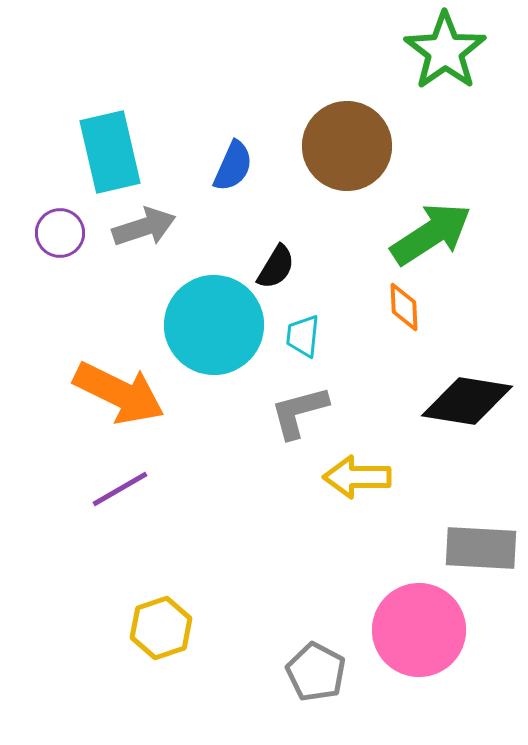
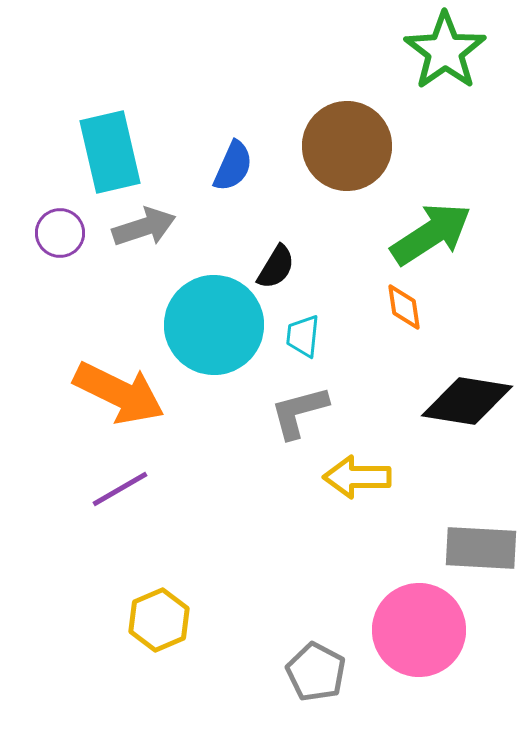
orange diamond: rotated 6 degrees counterclockwise
yellow hexagon: moved 2 px left, 8 px up; rotated 4 degrees counterclockwise
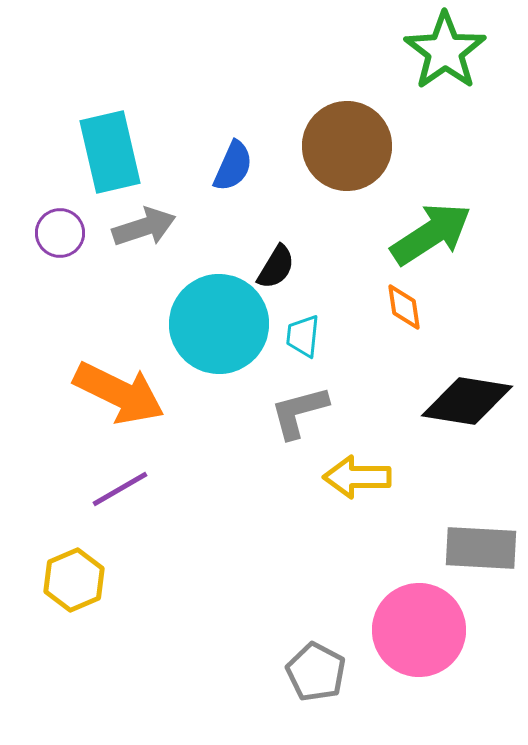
cyan circle: moved 5 px right, 1 px up
yellow hexagon: moved 85 px left, 40 px up
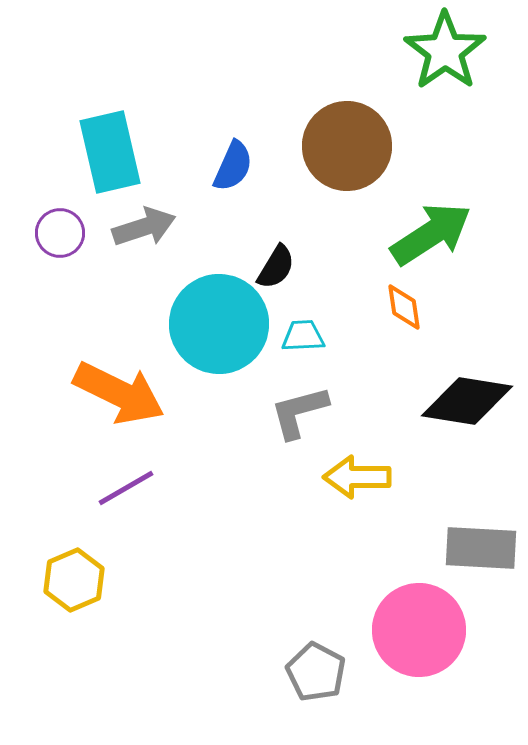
cyan trapezoid: rotated 81 degrees clockwise
purple line: moved 6 px right, 1 px up
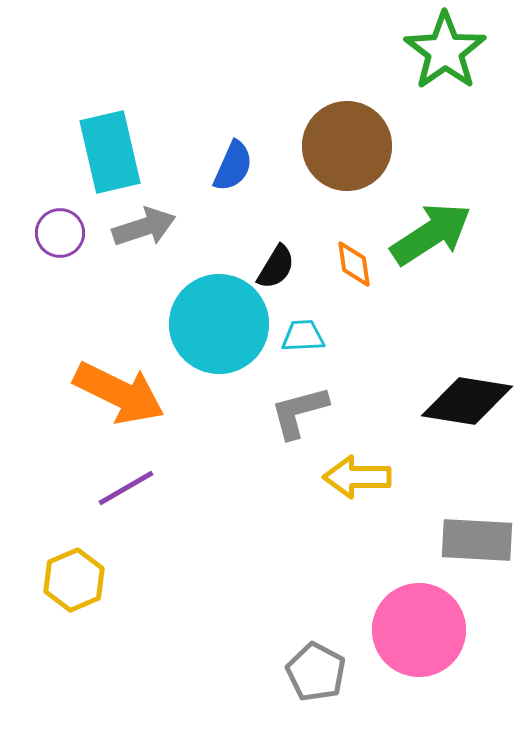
orange diamond: moved 50 px left, 43 px up
gray rectangle: moved 4 px left, 8 px up
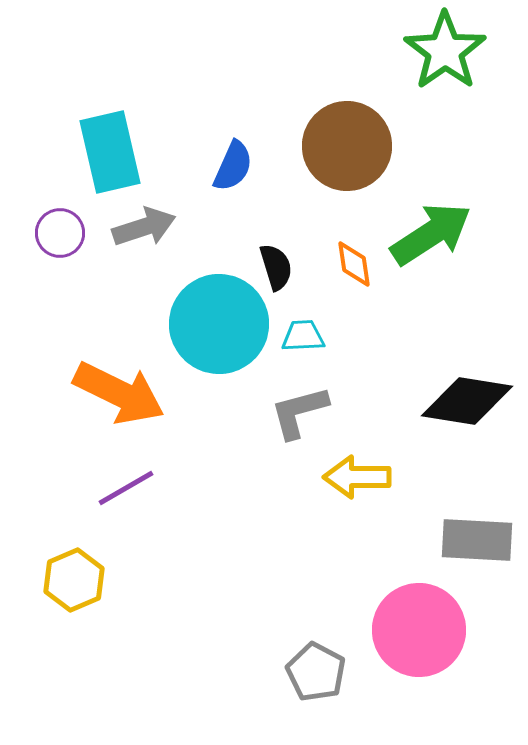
black semicircle: rotated 48 degrees counterclockwise
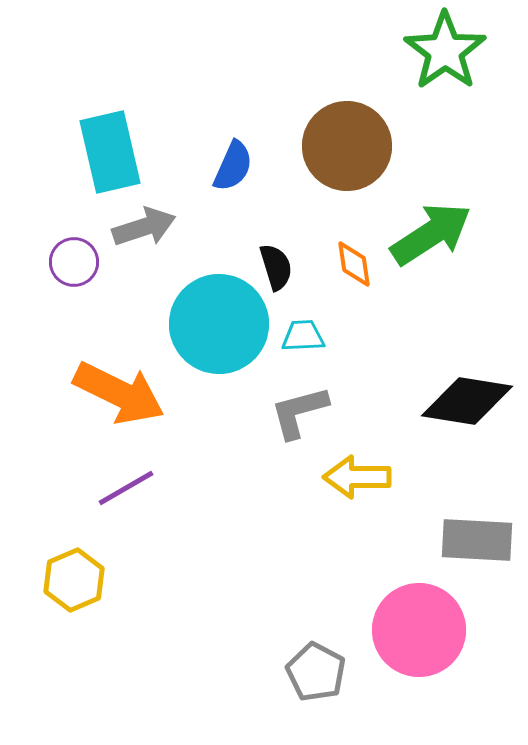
purple circle: moved 14 px right, 29 px down
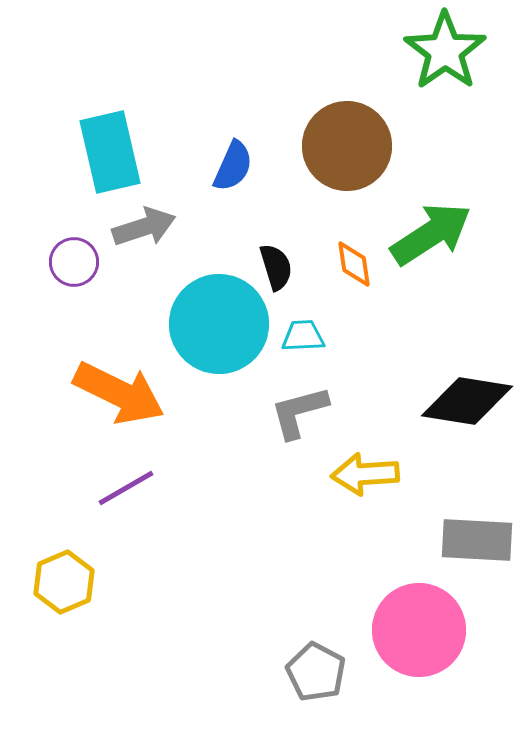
yellow arrow: moved 8 px right, 3 px up; rotated 4 degrees counterclockwise
yellow hexagon: moved 10 px left, 2 px down
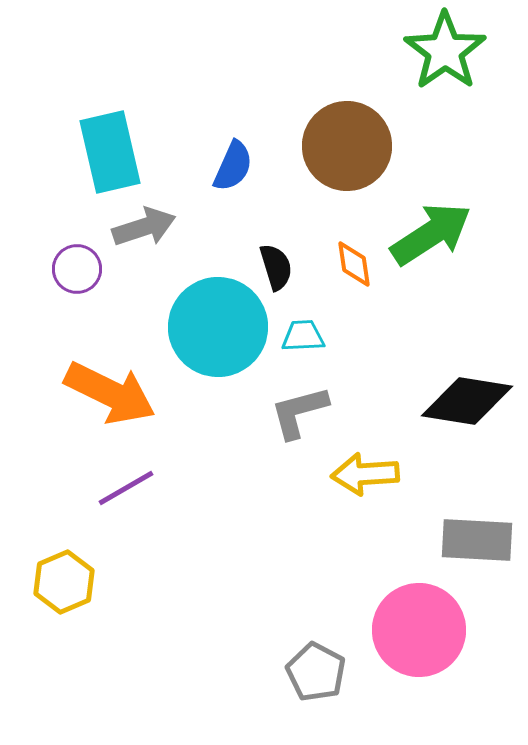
purple circle: moved 3 px right, 7 px down
cyan circle: moved 1 px left, 3 px down
orange arrow: moved 9 px left
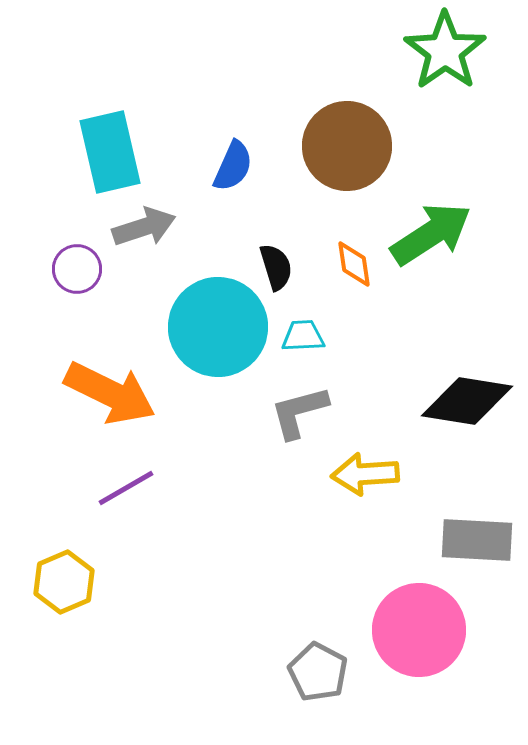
gray pentagon: moved 2 px right
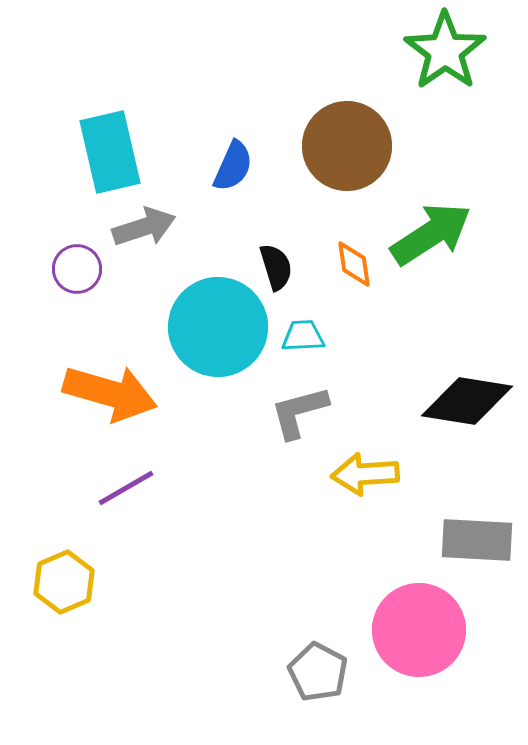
orange arrow: rotated 10 degrees counterclockwise
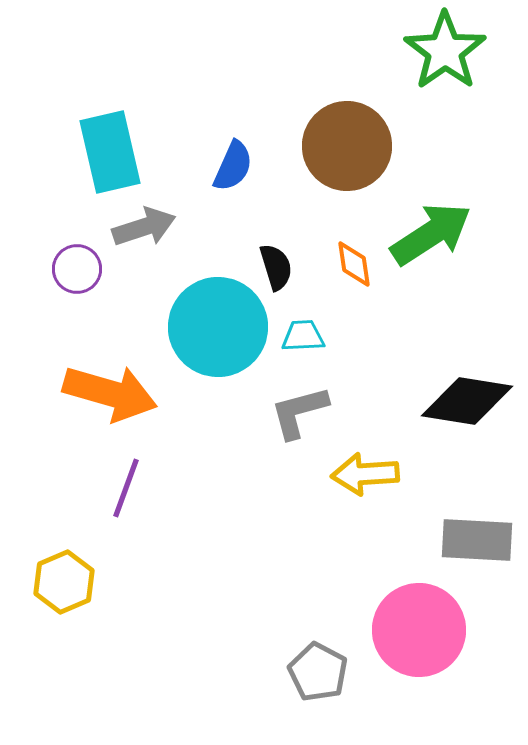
purple line: rotated 40 degrees counterclockwise
